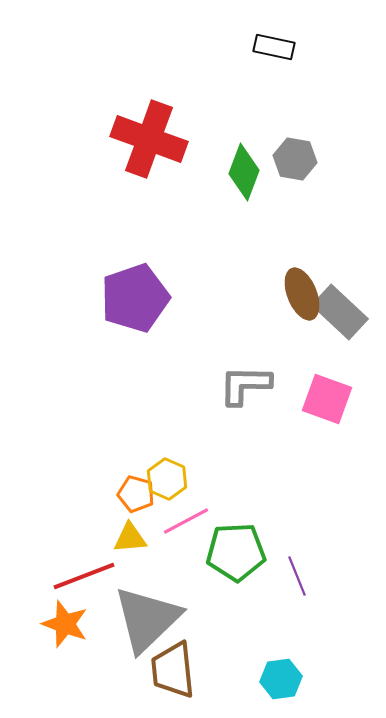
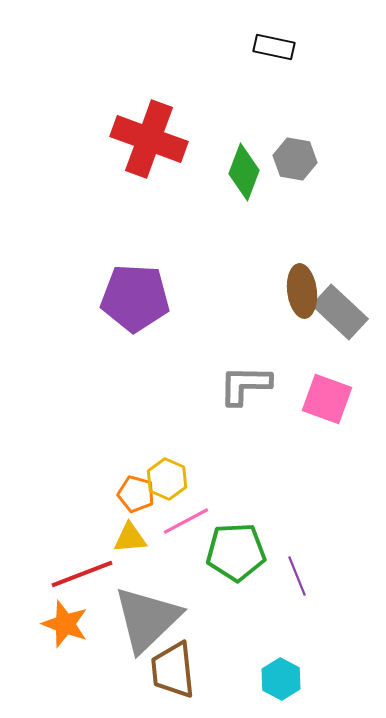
brown ellipse: moved 3 px up; rotated 15 degrees clockwise
purple pentagon: rotated 22 degrees clockwise
red line: moved 2 px left, 2 px up
cyan hexagon: rotated 24 degrees counterclockwise
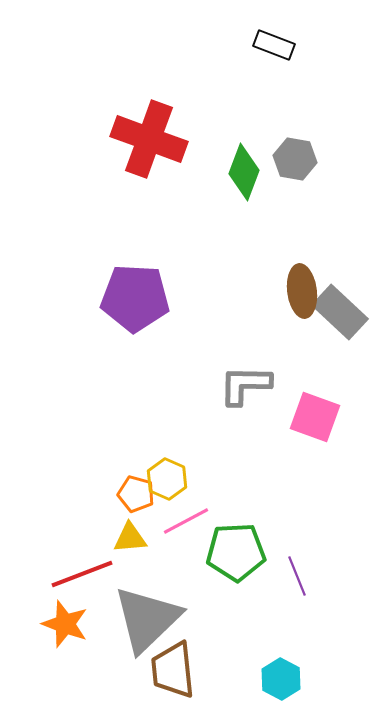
black rectangle: moved 2 px up; rotated 9 degrees clockwise
pink square: moved 12 px left, 18 px down
